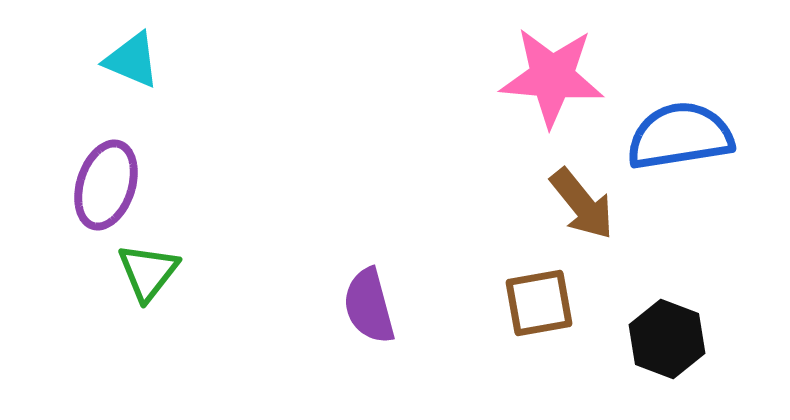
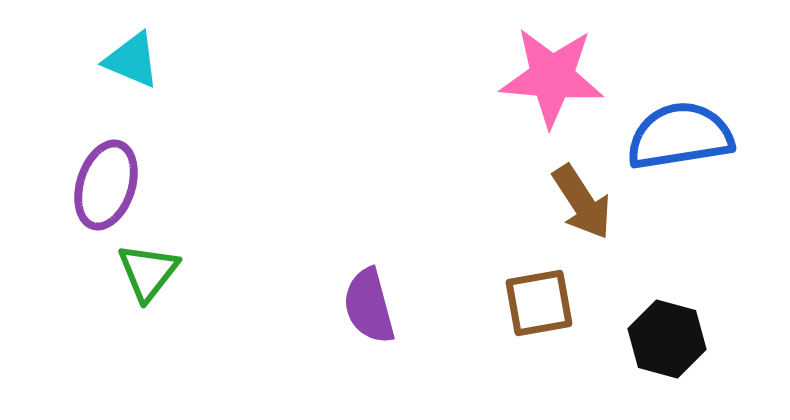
brown arrow: moved 2 px up; rotated 6 degrees clockwise
black hexagon: rotated 6 degrees counterclockwise
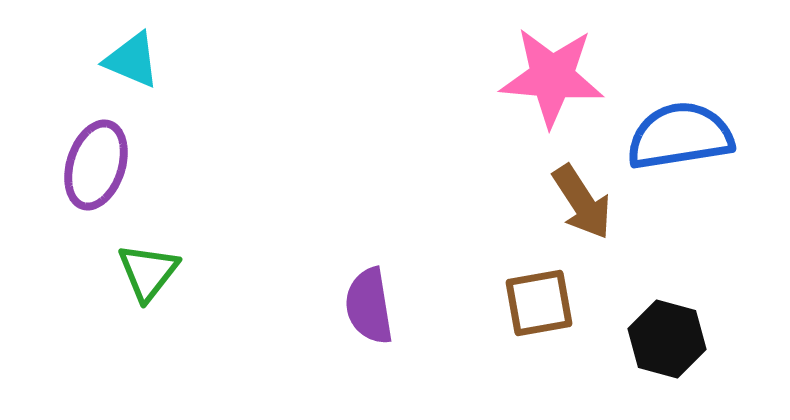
purple ellipse: moved 10 px left, 20 px up
purple semicircle: rotated 6 degrees clockwise
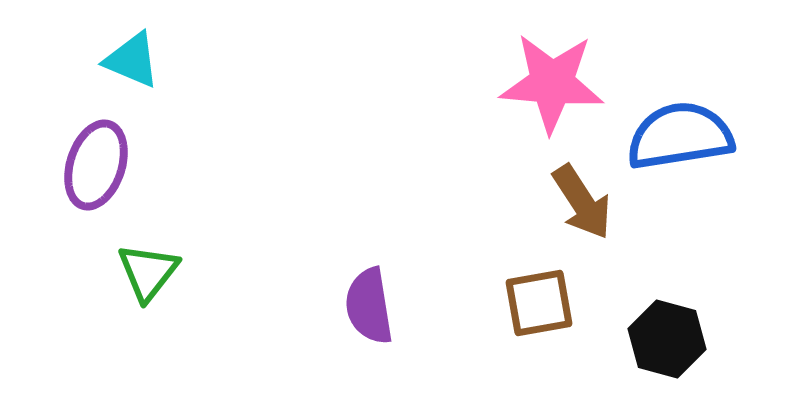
pink star: moved 6 px down
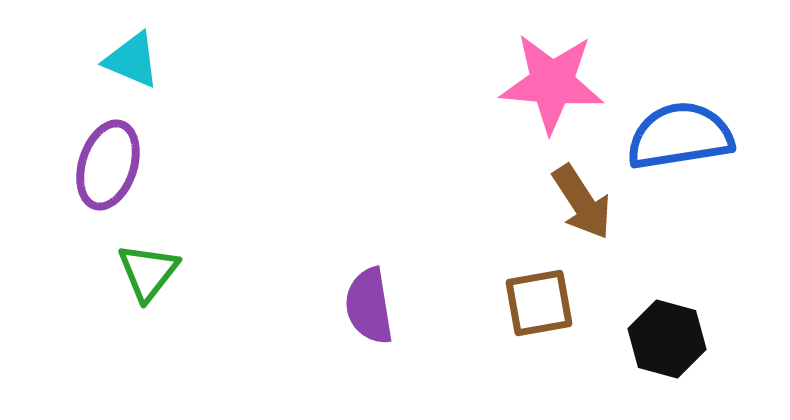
purple ellipse: moved 12 px right
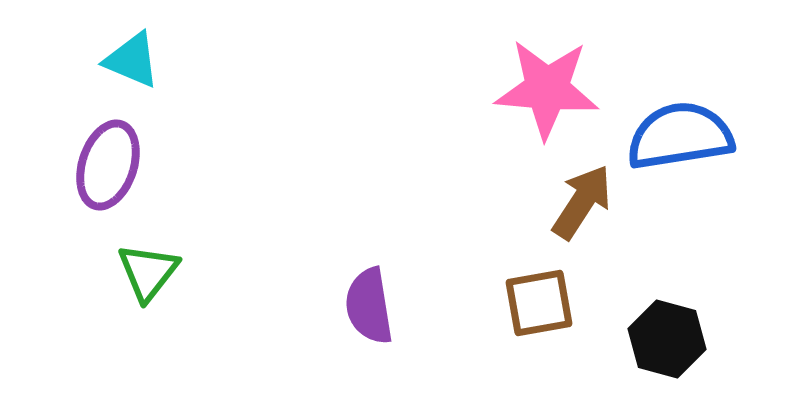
pink star: moved 5 px left, 6 px down
brown arrow: rotated 114 degrees counterclockwise
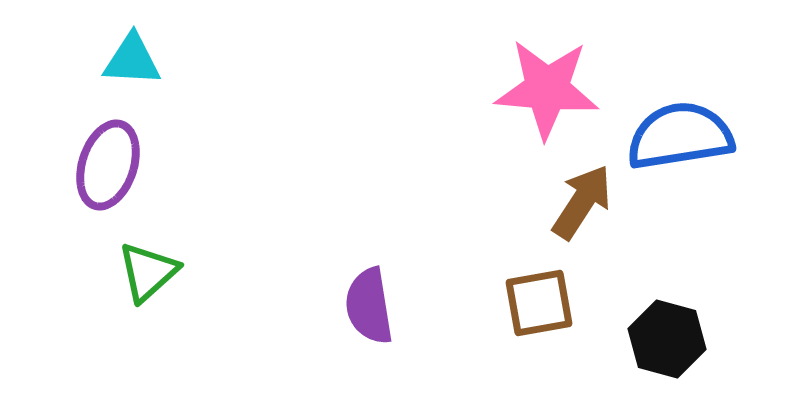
cyan triangle: rotated 20 degrees counterclockwise
green triangle: rotated 10 degrees clockwise
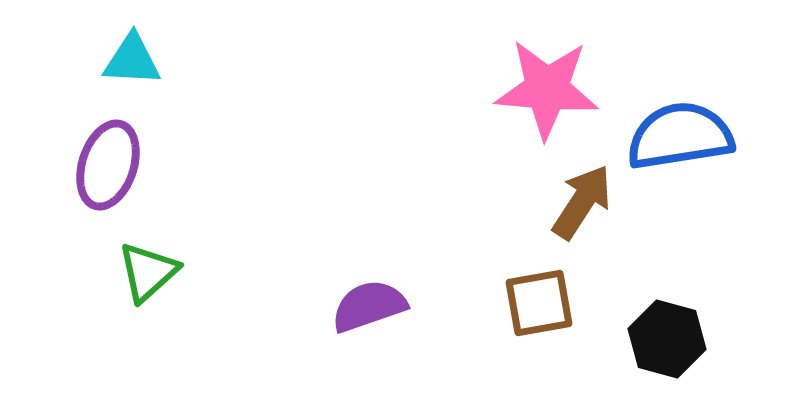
purple semicircle: rotated 80 degrees clockwise
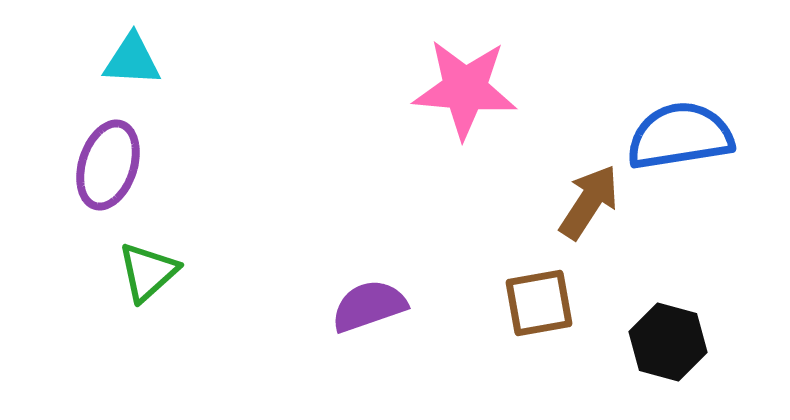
pink star: moved 82 px left
brown arrow: moved 7 px right
black hexagon: moved 1 px right, 3 px down
